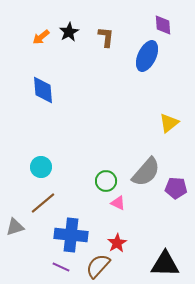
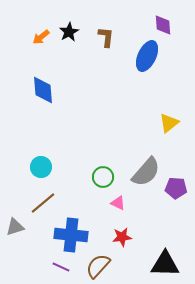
green circle: moved 3 px left, 4 px up
red star: moved 5 px right, 6 px up; rotated 24 degrees clockwise
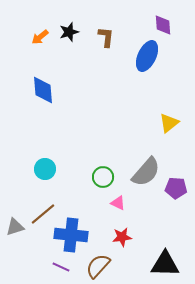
black star: rotated 12 degrees clockwise
orange arrow: moved 1 px left
cyan circle: moved 4 px right, 2 px down
brown line: moved 11 px down
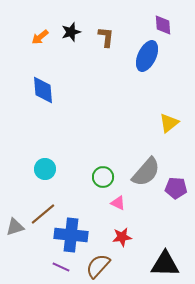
black star: moved 2 px right
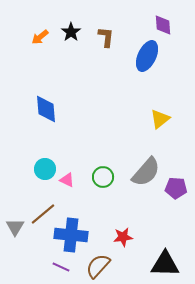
black star: rotated 18 degrees counterclockwise
blue diamond: moved 3 px right, 19 px down
yellow triangle: moved 9 px left, 4 px up
pink triangle: moved 51 px left, 23 px up
gray triangle: rotated 42 degrees counterclockwise
red star: moved 1 px right
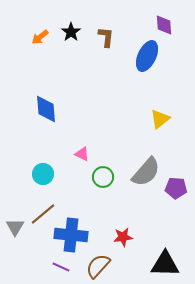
purple diamond: moved 1 px right
cyan circle: moved 2 px left, 5 px down
pink triangle: moved 15 px right, 26 px up
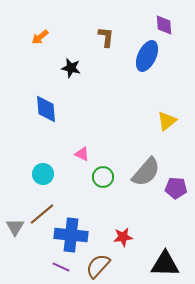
black star: moved 36 px down; rotated 24 degrees counterclockwise
yellow triangle: moved 7 px right, 2 px down
brown line: moved 1 px left
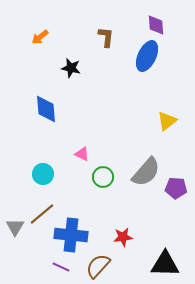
purple diamond: moved 8 px left
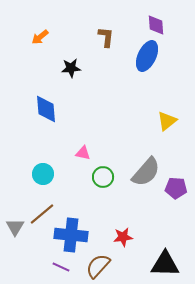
black star: rotated 18 degrees counterclockwise
pink triangle: moved 1 px right, 1 px up; rotated 14 degrees counterclockwise
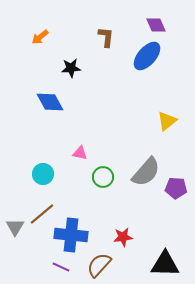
purple diamond: rotated 20 degrees counterclockwise
blue ellipse: rotated 16 degrees clockwise
blue diamond: moved 4 px right, 7 px up; rotated 24 degrees counterclockwise
pink triangle: moved 3 px left
brown semicircle: moved 1 px right, 1 px up
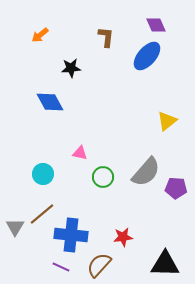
orange arrow: moved 2 px up
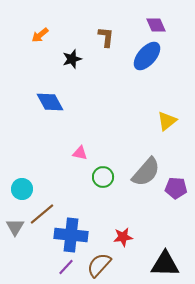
black star: moved 1 px right, 9 px up; rotated 12 degrees counterclockwise
cyan circle: moved 21 px left, 15 px down
purple line: moved 5 px right; rotated 72 degrees counterclockwise
